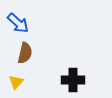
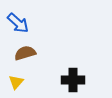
brown semicircle: rotated 120 degrees counterclockwise
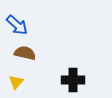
blue arrow: moved 1 px left, 2 px down
brown semicircle: rotated 30 degrees clockwise
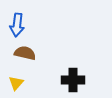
blue arrow: rotated 55 degrees clockwise
yellow triangle: moved 1 px down
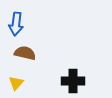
blue arrow: moved 1 px left, 1 px up
black cross: moved 1 px down
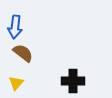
blue arrow: moved 1 px left, 3 px down
brown semicircle: moved 2 px left; rotated 25 degrees clockwise
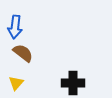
black cross: moved 2 px down
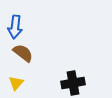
black cross: rotated 10 degrees counterclockwise
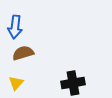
brown semicircle: rotated 55 degrees counterclockwise
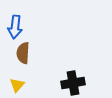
brown semicircle: rotated 70 degrees counterclockwise
yellow triangle: moved 1 px right, 2 px down
